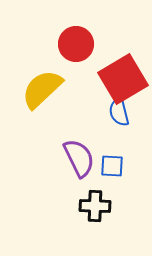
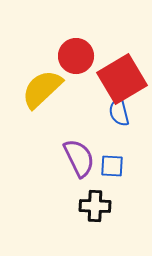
red circle: moved 12 px down
red square: moved 1 px left
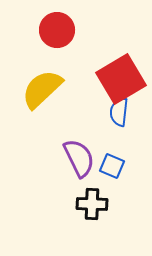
red circle: moved 19 px left, 26 px up
red square: moved 1 px left
blue semicircle: rotated 20 degrees clockwise
blue square: rotated 20 degrees clockwise
black cross: moved 3 px left, 2 px up
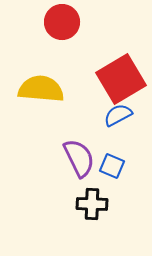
red circle: moved 5 px right, 8 px up
yellow semicircle: moved 1 px left; rotated 48 degrees clockwise
blue semicircle: moved 1 px left, 3 px down; rotated 56 degrees clockwise
